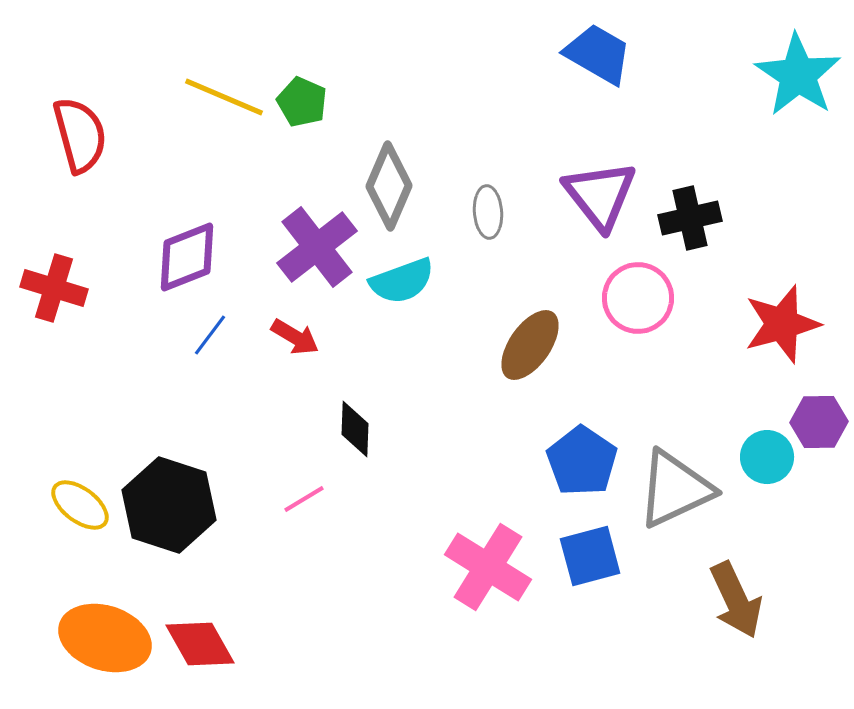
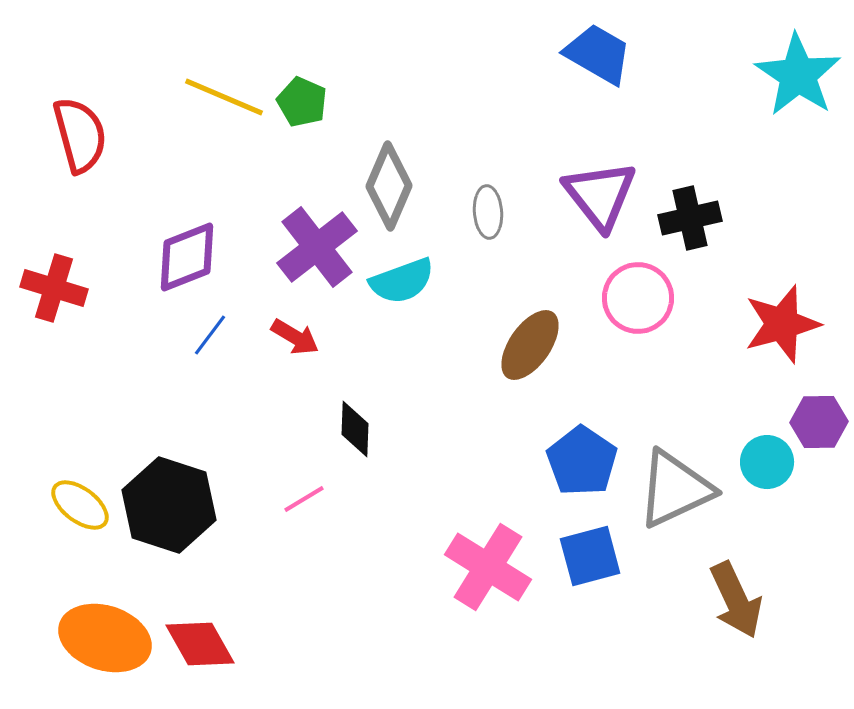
cyan circle: moved 5 px down
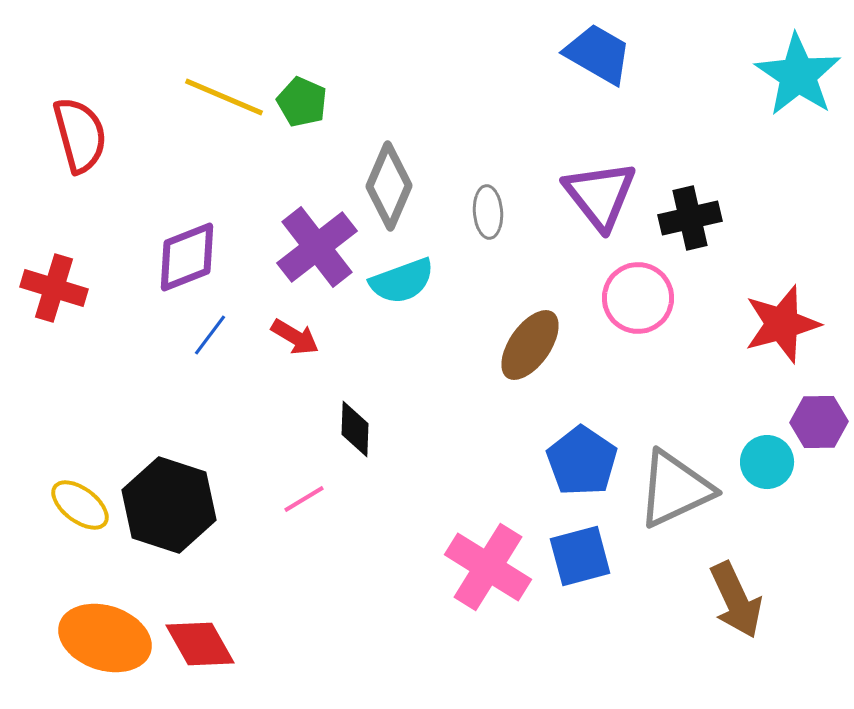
blue square: moved 10 px left
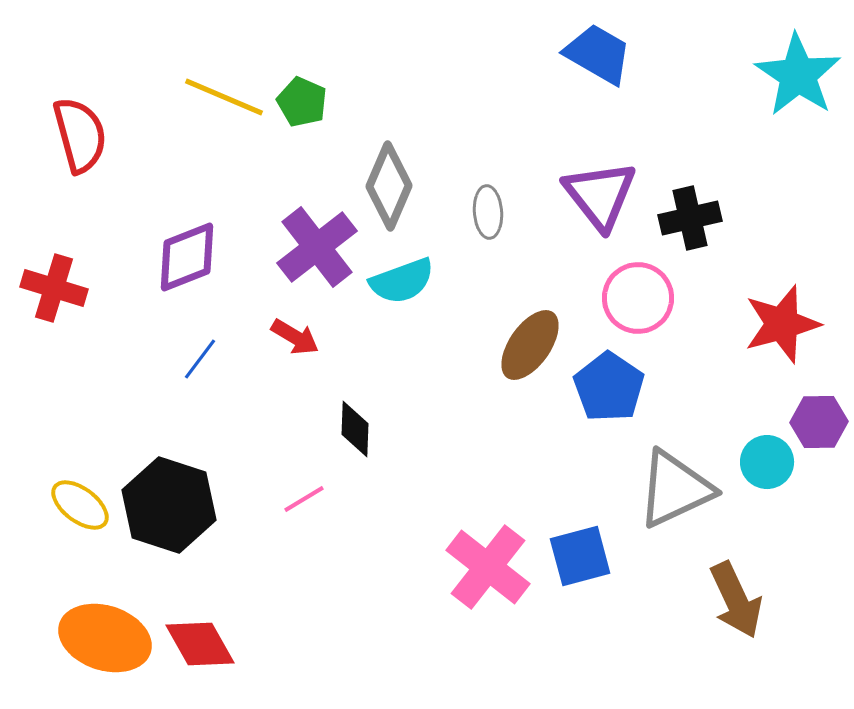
blue line: moved 10 px left, 24 px down
blue pentagon: moved 27 px right, 74 px up
pink cross: rotated 6 degrees clockwise
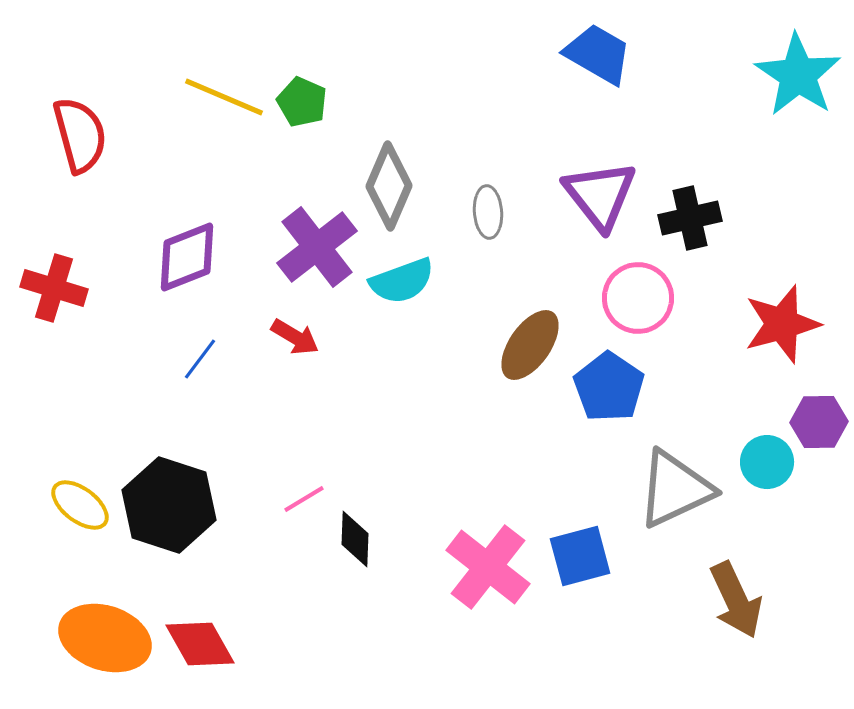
black diamond: moved 110 px down
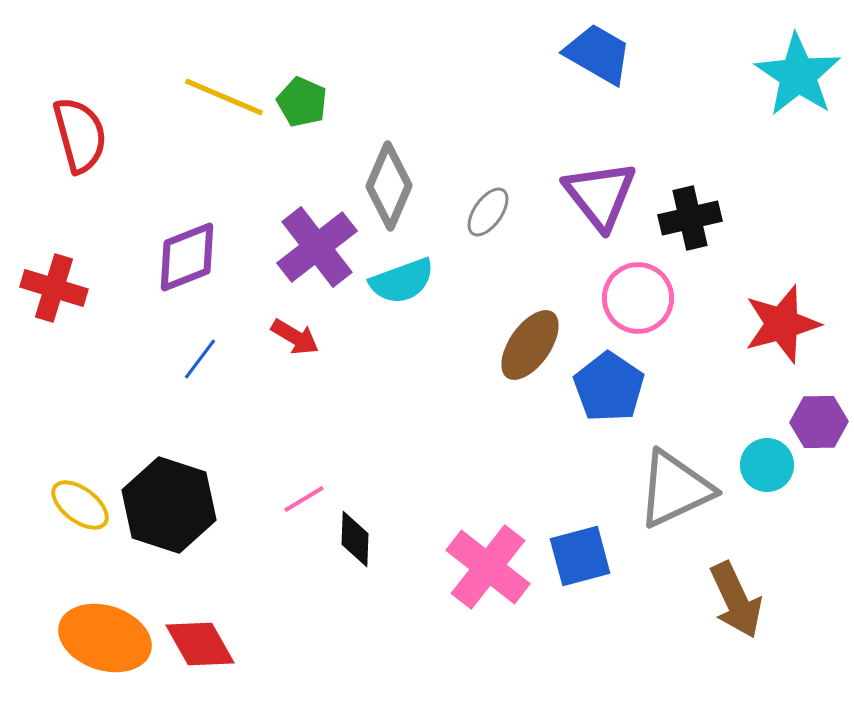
gray ellipse: rotated 39 degrees clockwise
cyan circle: moved 3 px down
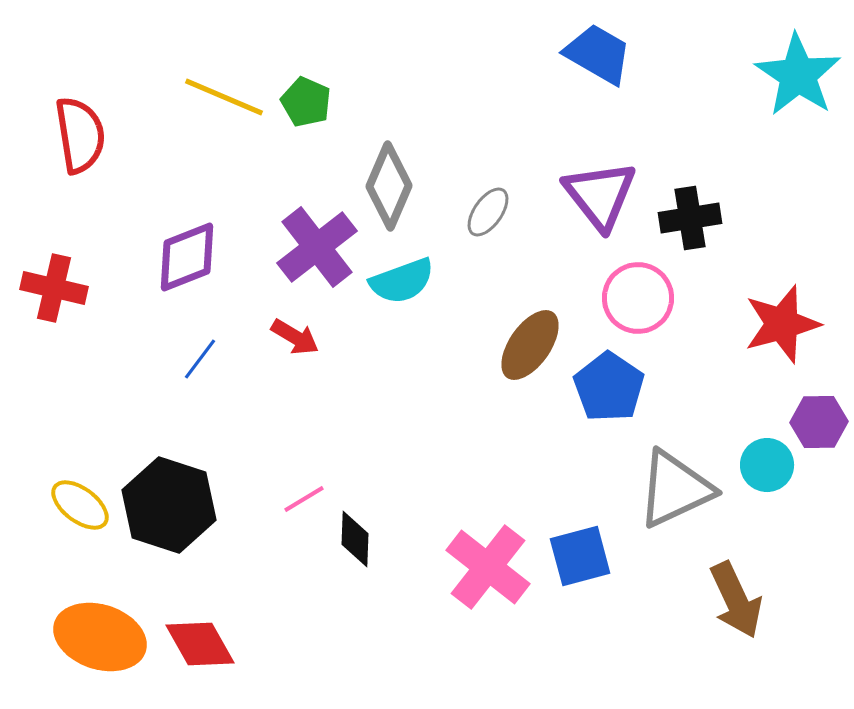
green pentagon: moved 4 px right
red semicircle: rotated 6 degrees clockwise
black cross: rotated 4 degrees clockwise
red cross: rotated 4 degrees counterclockwise
orange ellipse: moved 5 px left, 1 px up
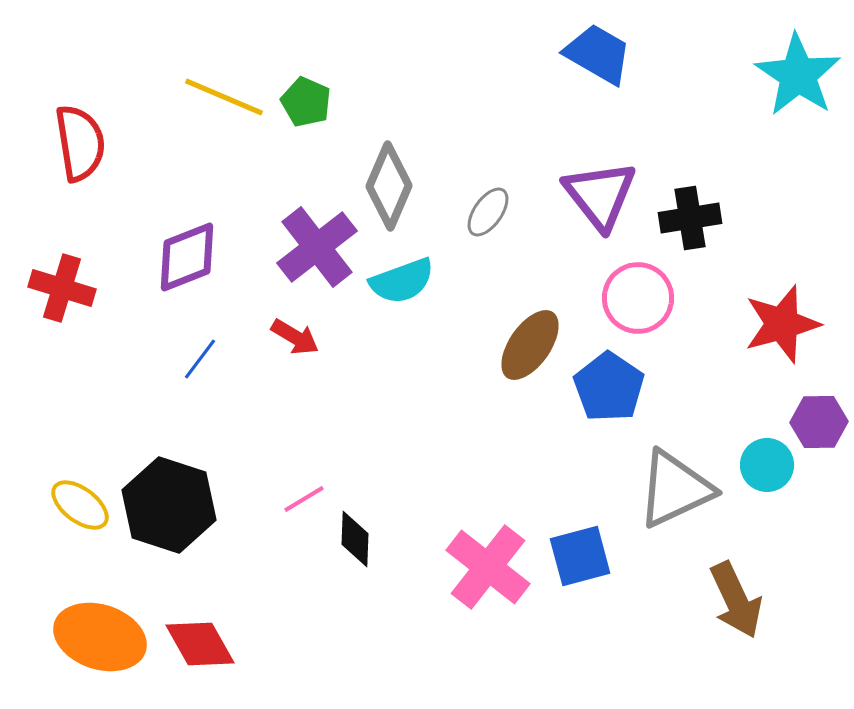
red semicircle: moved 8 px down
red cross: moved 8 px right; rotated 4 degrees clockwise
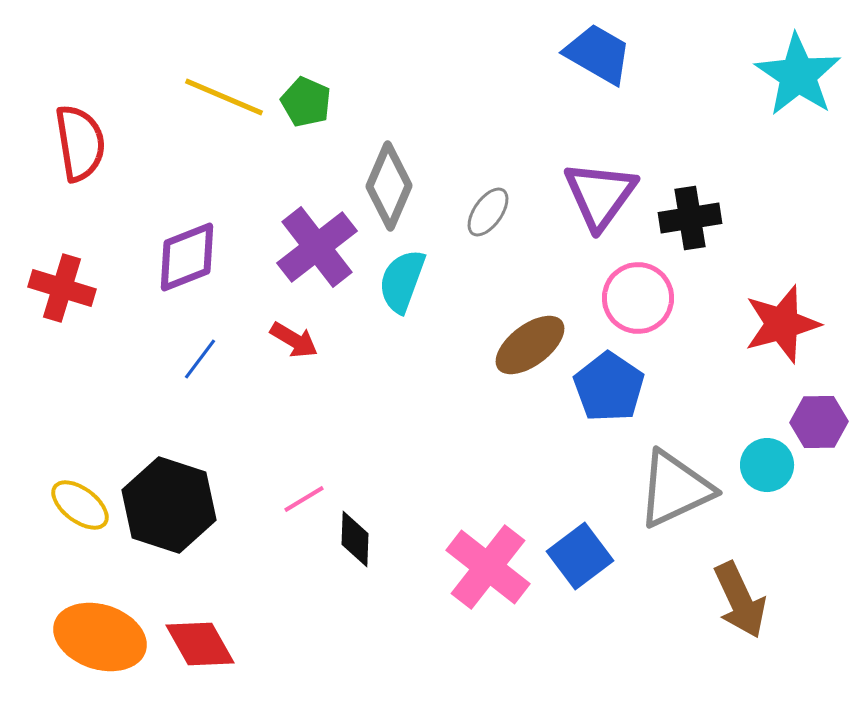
purple triangle: rotated 14 degrees clockwise
cyan semicircle: rotated 130 degrees clockwise
red arrow: moved 1 px left, 3 px down
brown ellipse: rotated 18 degrees clockwise
blue square: rotated 22 degrees counterclockwise
brown arrow: moved 4 px right
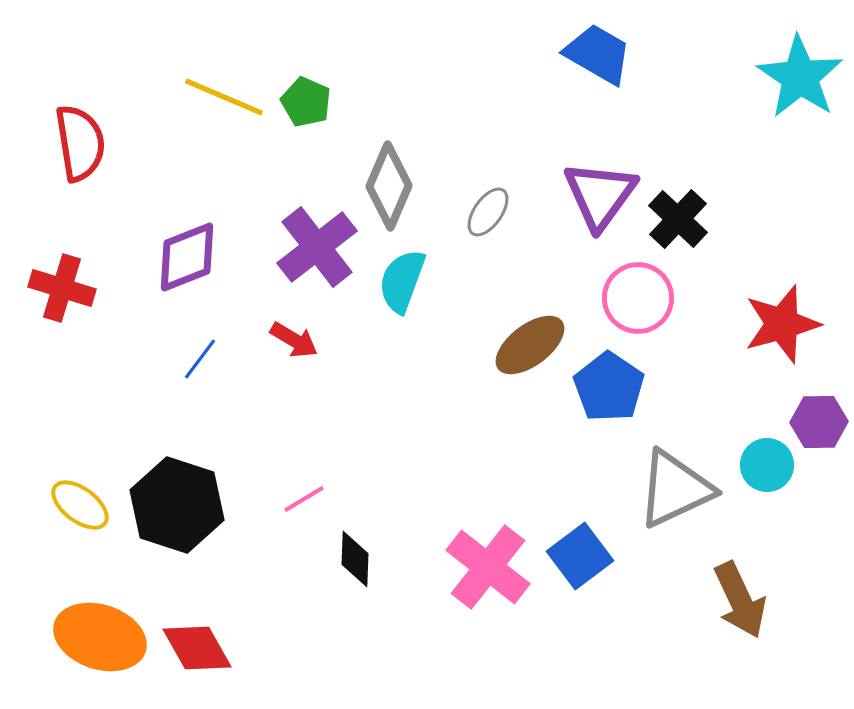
cyan star: moved 2 px right, 2 px down
black cross: moved 12 px left, 1 px down; rotated 38 degrees counterclockwise
black hexagon: moved 8 px right
black diamond: moved 20 px down
red diamond: moved 3 px left, 4 px down
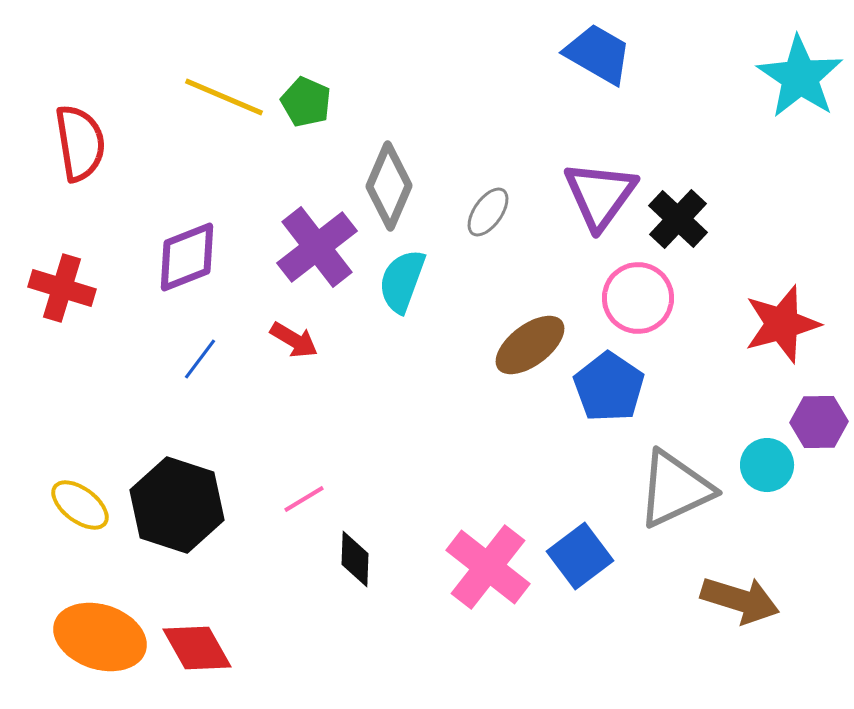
brown arrow: rotated 48 degrees counterclockwise
